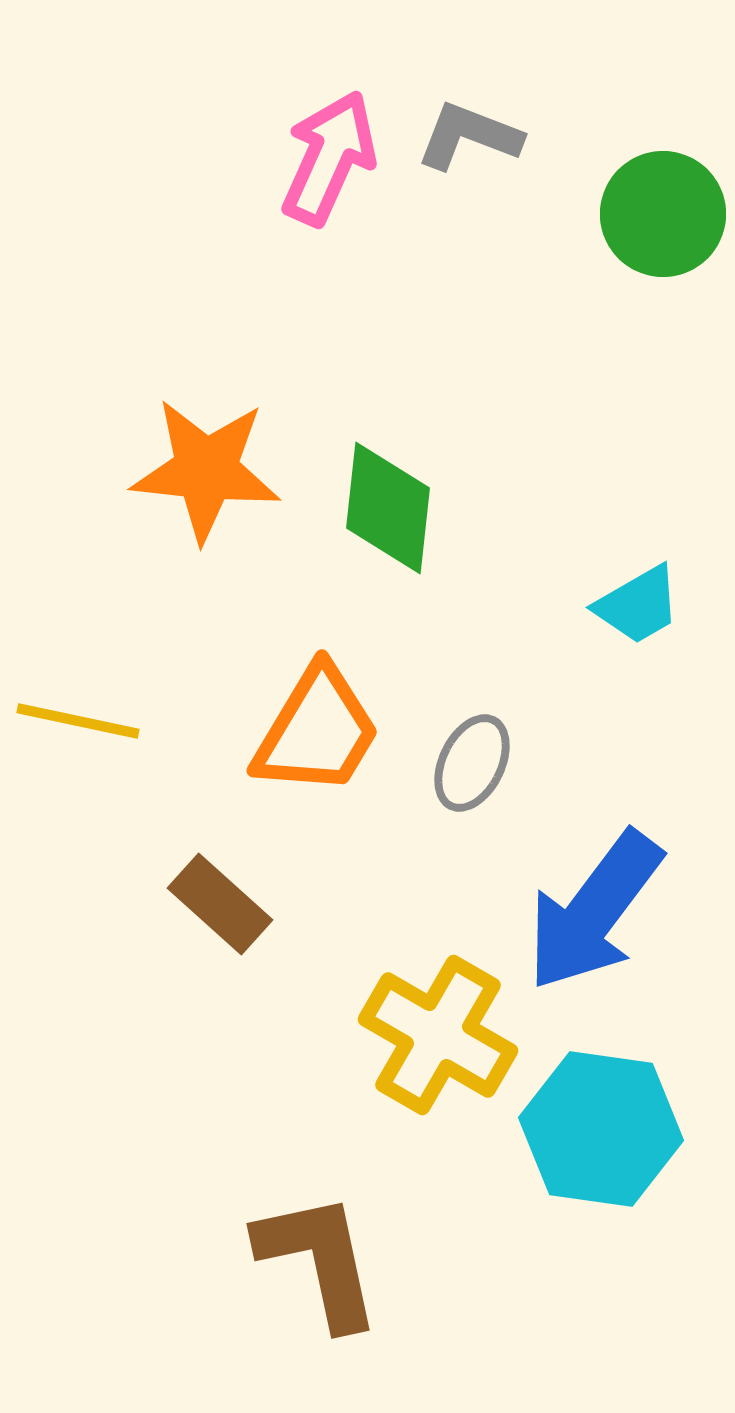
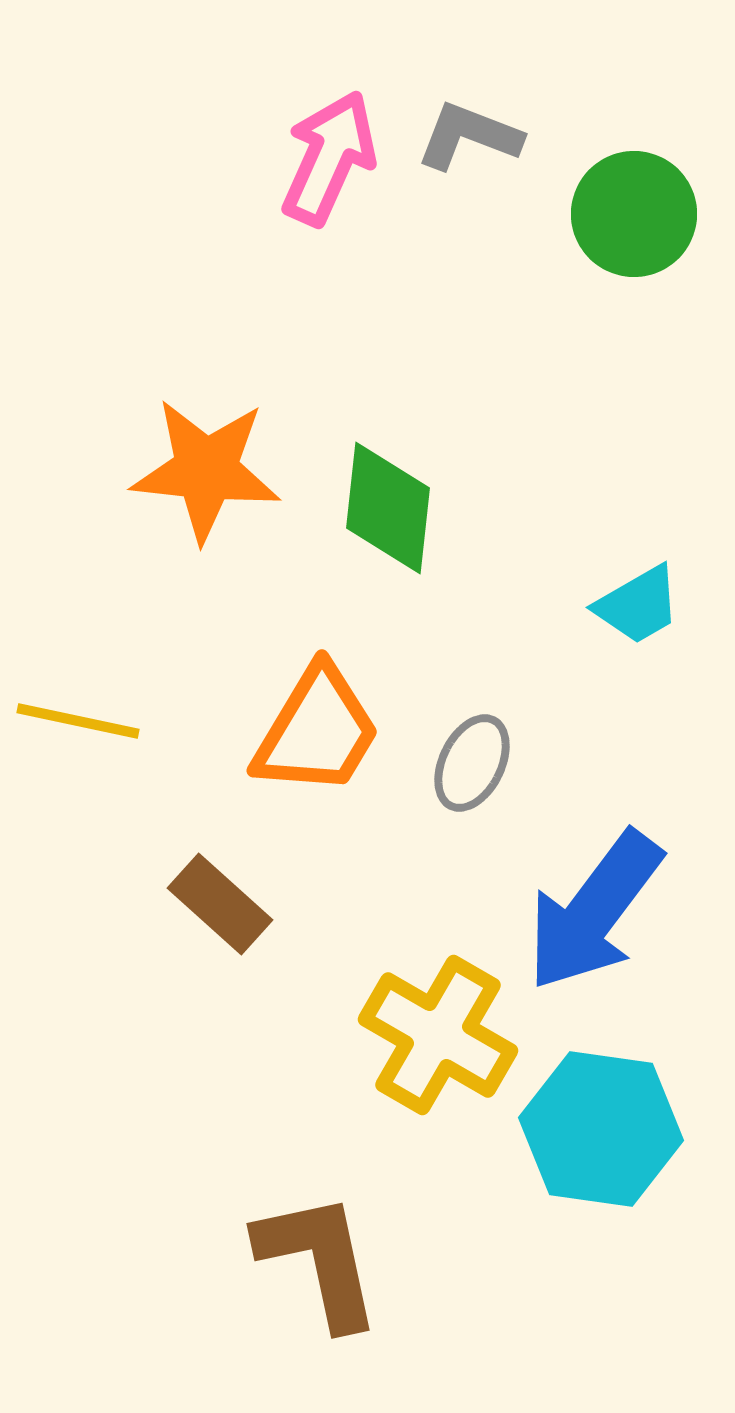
green circle: moved 29 px left
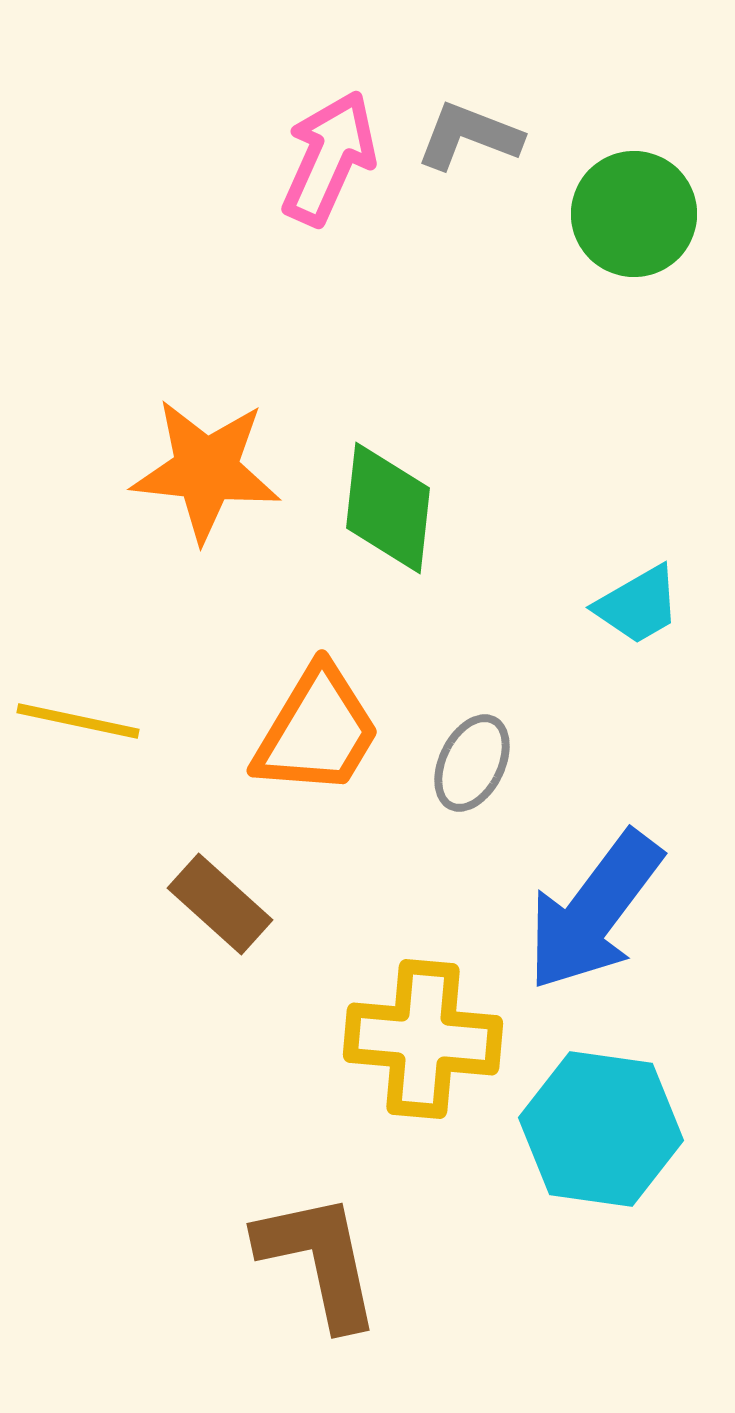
yellow cross: moved 15 px left, 4 px down; rotated 25 degrees counterclockwise
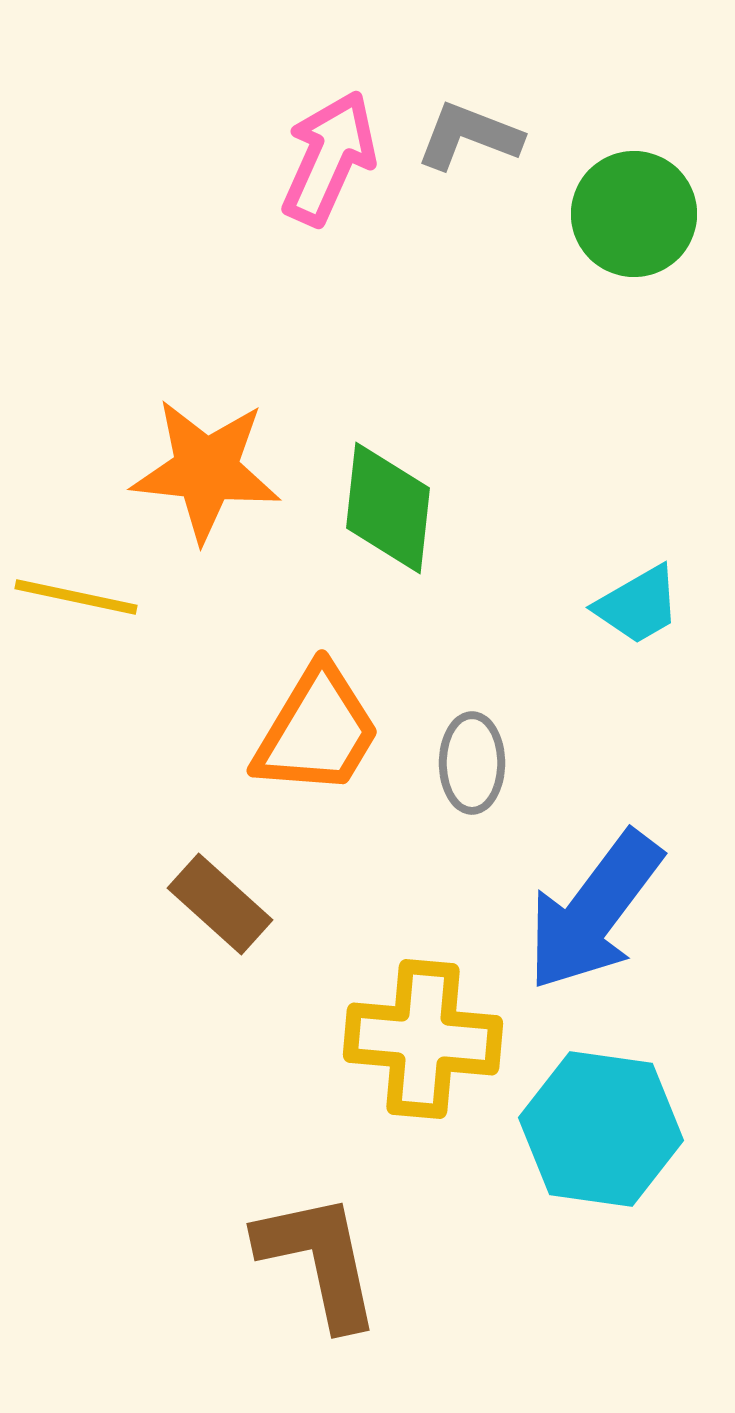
yellow line: moved 2 px left, 124 px up
gray ellipse: rotated 26 degrees counterclockwise
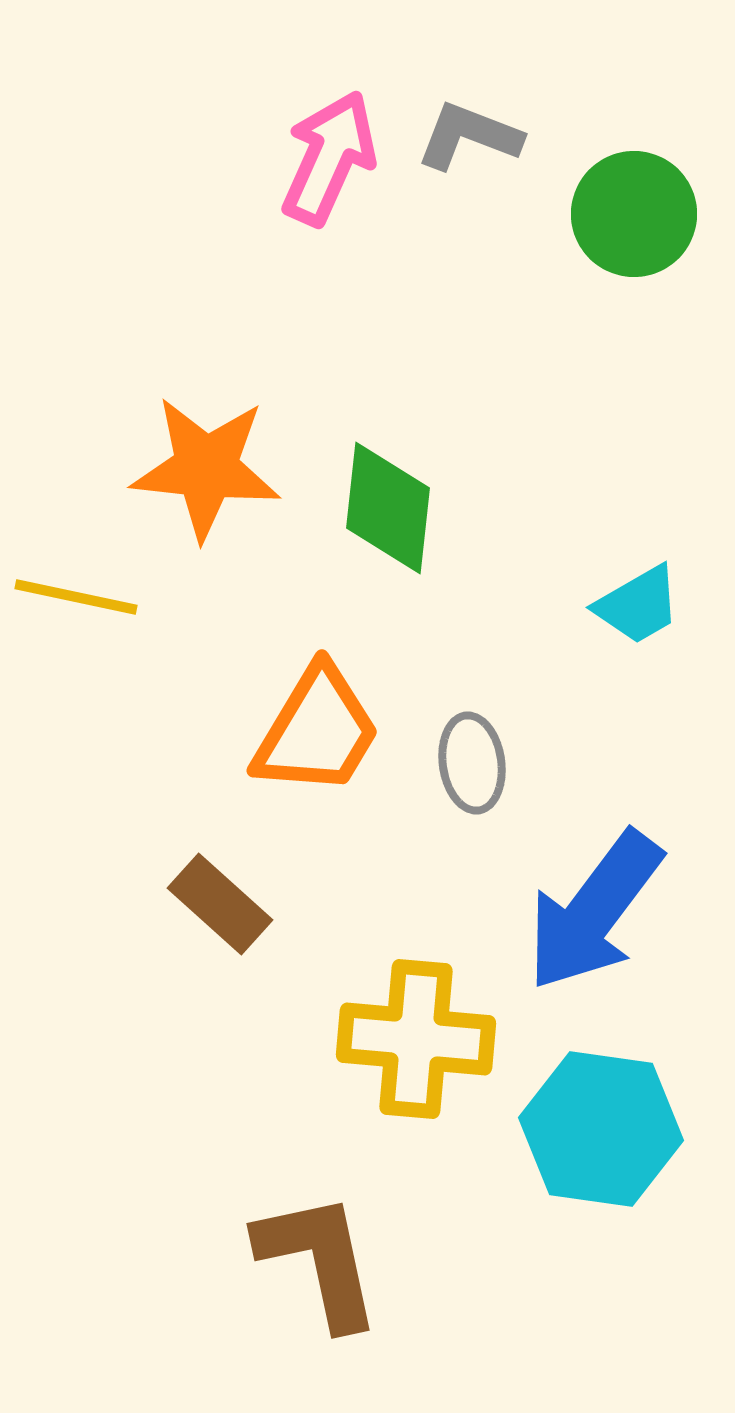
orange star: moved 2 px up
gray ellipse: rotated 8 degrees counterclockwise
yellow cross: moved 7 px left
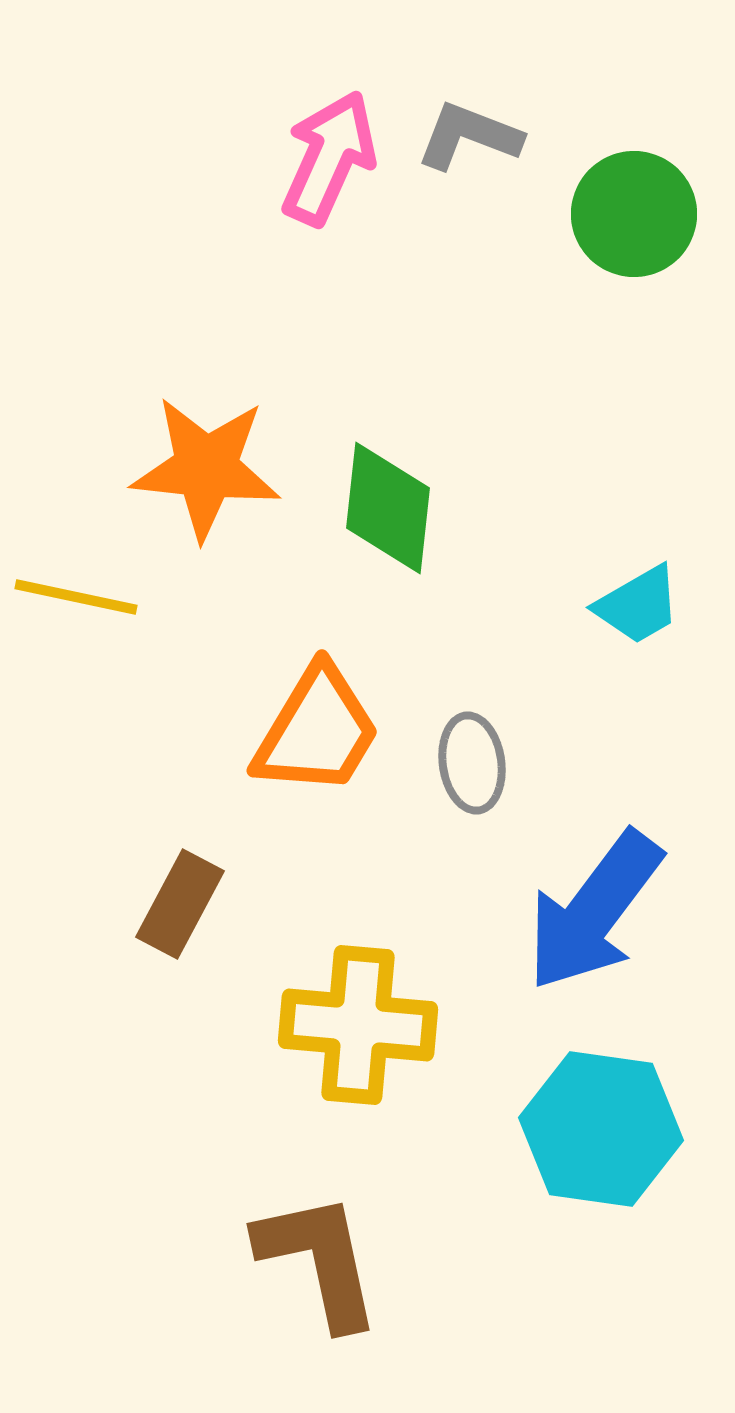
brown rectangle: moved 40 px left; rotated 76 degrees clockwise
yellow cross: moved 58 px left, 14 px up
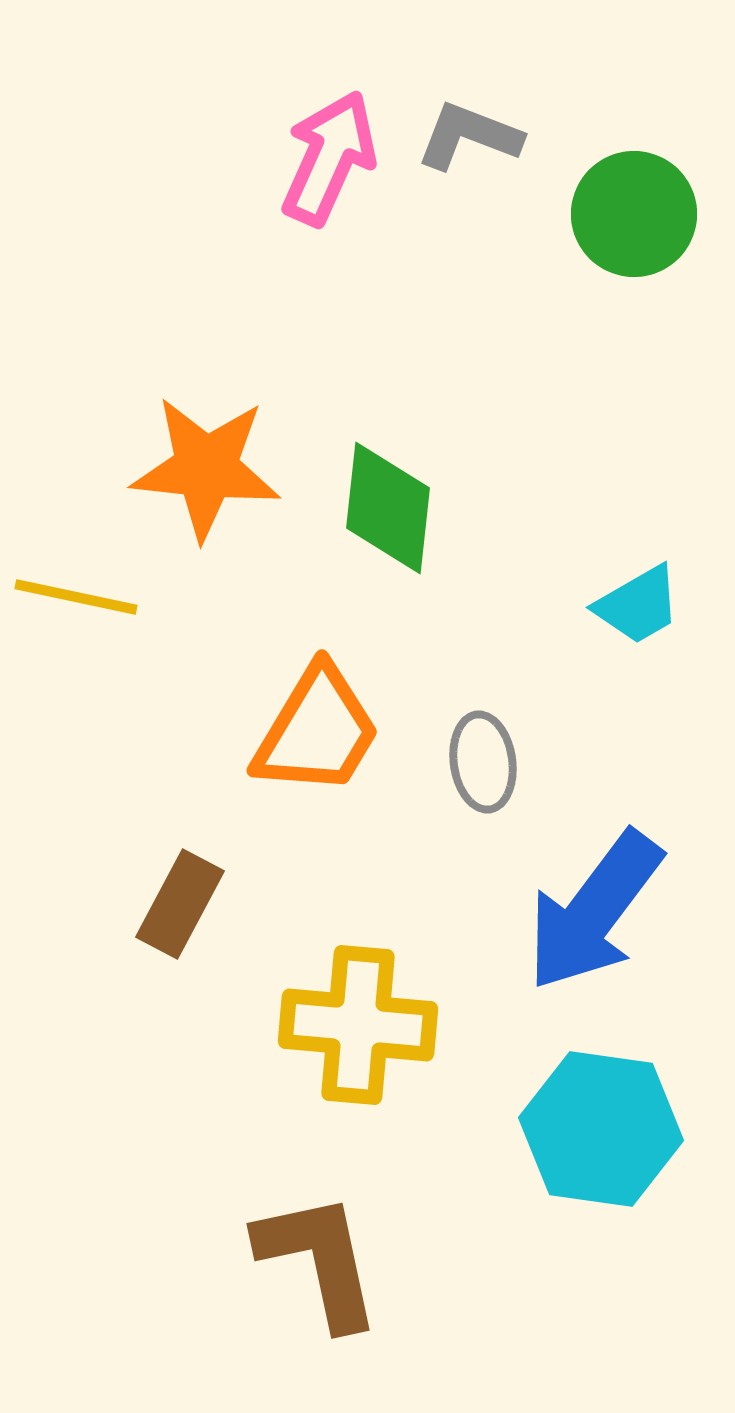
gray ellipse: moved 11 px right, 1 px up
